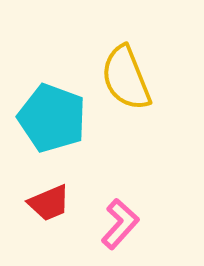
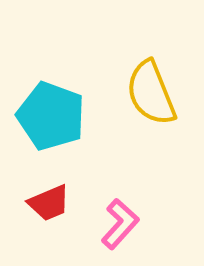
yellow semicircle: moved 25 px right, 15 px down
cyan pentagon: moved 1 px left, 2 px up
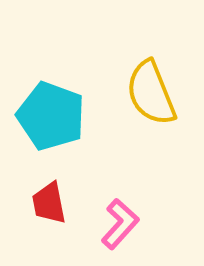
red trapezoid: rotated 102 degrees clockwise
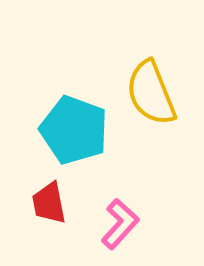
cyan pentagon: moved 23 px right, 14 px down
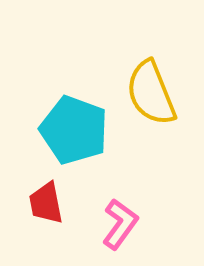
red trapezoid: moved 3 px left
pink L-shape: rotated 6 degrees counterclockwise
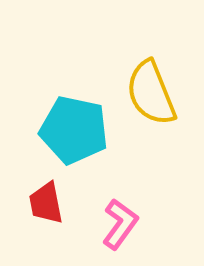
cyan pentagon: rotated 8 degrees counterclockwise
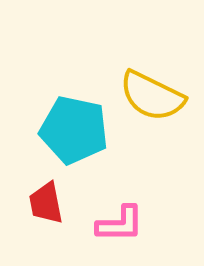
yellow semicircle: moved 1 px right, 3 px down; rotated 42 degrees counterclockwise
pink L-shape: rotated 54 degrees clockwise
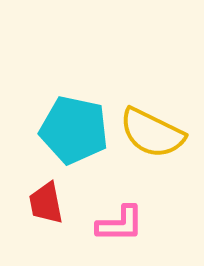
yellow semicircle: moved 37 px down
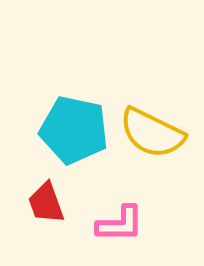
red trapezoid: rotated 9 degrees counterclockwise
